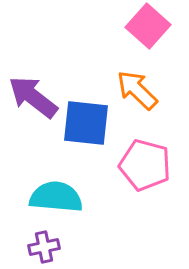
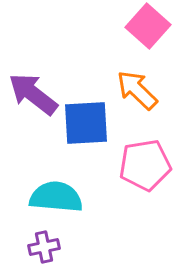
purple arrow: moved 3 px up
blue square: rotated 9 degrees counterclockwise
pink pentagon: rotated 24 degrees counterclockwise
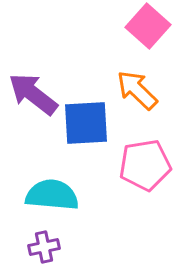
cyan semicircle: moved 4 px left, 2 px up
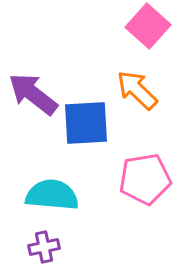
pink pentagon: moved 14 px down
